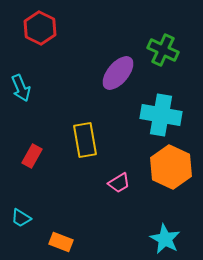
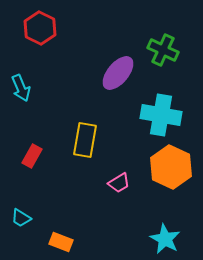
yellow rectangle: rotated 20 degrees clockwise
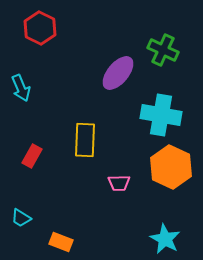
yellow rectangle: rotated 8 degrees counterclockwise
pink trapezoid: rotated 30 degrees clockwise
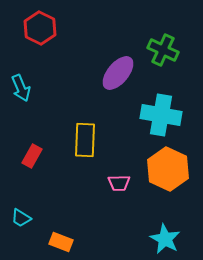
orange hexagon: moved 3 px left, 2 px down
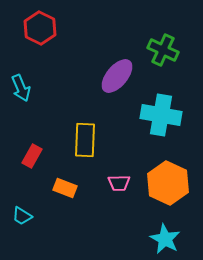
purple ellipse: moved 1 px left, 3 px down
orange hexagon: moved 14 px down
cyan trapezoid: moved 1 px right, 2 px up
orange rectangle: moved 4 px right, 54 px up
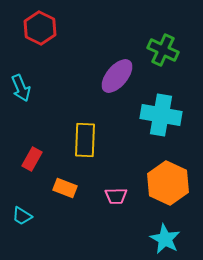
red rectangle: moved 3 px down
pink trapezoid: moved 3 px left, 13 px down
